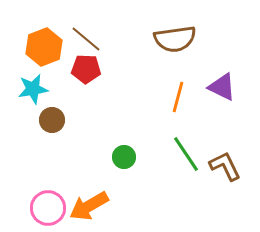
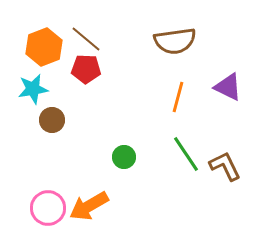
brown semicircle: moved 2 px down
purple triangle: moved 6 px right
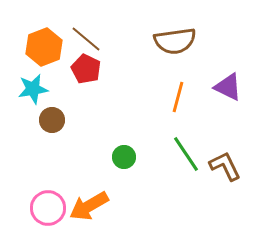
red pentagon: rotated 24 degrees clockwise
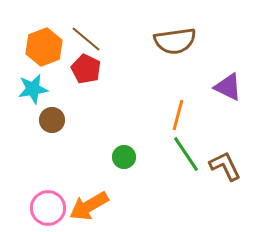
orange line: moved 18 px down
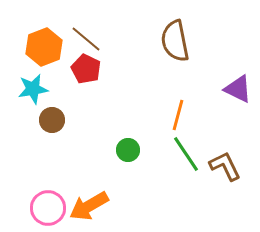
brown semicircle: rotated 87 degrees clockwise
purple triangle: moved 10 px right, 2 px down
green circle: moved 4 px right, 7 px up
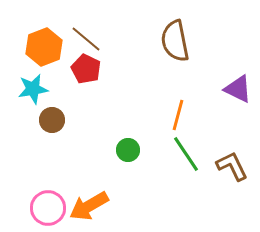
brown L-shape: moved 7 px right
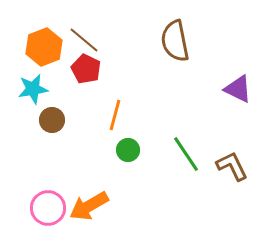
brown line: moved 2 px left, 1 px down
orange line: moved 63 px left
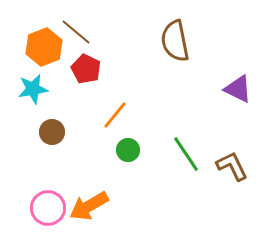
brown line: moved 8 px left, 8 px up
orange line: rotated 24 degrees clockwise
brown circle: moved 12 px down
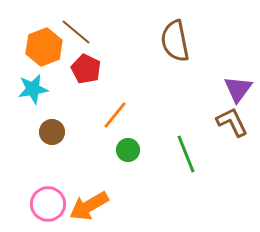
purple triangle: rotated 40 degrees clockwise
green line: rotated 12 degrees clockwise
brown L-shape: moved 44 px up
pink circle: moved 4 px up
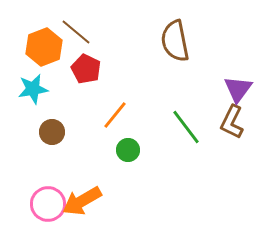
brown L-shape: rotated 128 degrees counterclockwise
green line: moved 27 px up; rotated 15 degrees counterclockwise
orange arrow: moved 7 px left, 5 px up
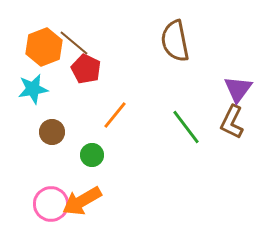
brown line: moved 2 px left, 11 px down
green circle: moved 36 px left, 5 px down
pink circle: moved 3 px right
